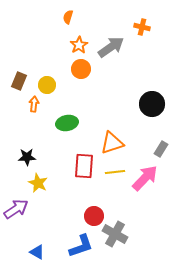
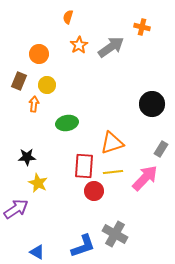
orange circle: moved 42 px left, 15 px up
yellow line: moved 2 px left
red circle: moved 25 px up
blue L-shape: moved 2 px right
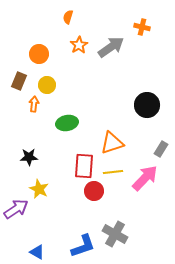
black circle: moved 5 px left, 1 px down
black star: moved 2 px right
yellow star: moved 1 px right, 6 px down
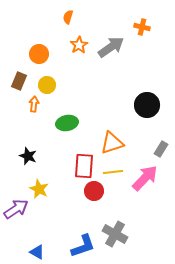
black star: moved 1 px left, 1 px up; rotated 24 degrees clockwise
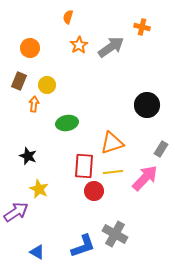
orange circle: moved 9 px left, 6 px up
purple arrow: moved 3 px down
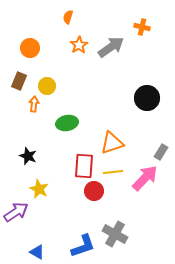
yellow circle: moved 1 px down
black circle: moved 7 px up
gray rectangle: moved 3 px down
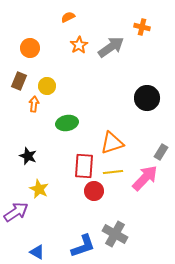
orange semicircle: rotated 48 degrees clockwise
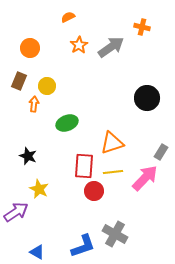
green ellipse: rotated 10 degrees counterclockwise
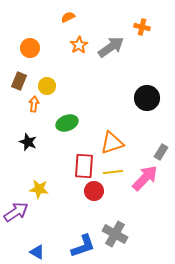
black star: moved 14 px up
yellow star: rotated 18 degrees counterclockwise
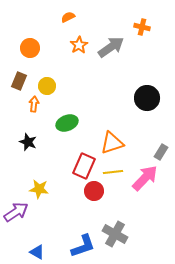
red rectangle: rotated 20 degrees clockwise
